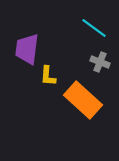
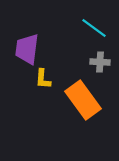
gray cross: rotated 18 degrees counterclockwise
yellow L-shape: moved 5 px left, 3 px down
orange rectangle: rotated 12 degrees clockwise
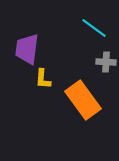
gray cross: moved 6 px right
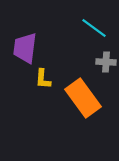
purple trapezoid: moved 2 px left, 1 px up
orange rectangle: moved 2 px up
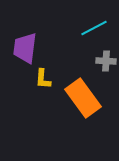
cyan line: rotated 64 degrees counterclockwise
gray cross: moved 1 px up
